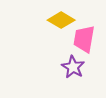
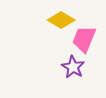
pink trapezoid: rotated 12 degrees clockwise
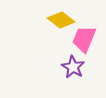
yellow diamond: rotated 8 degrees clockwise
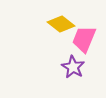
yellow diamond: moved 4 px down
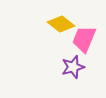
purple star: rotated 25 degrees clockwise
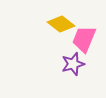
purple star: moved 3 px up
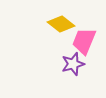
pink trapezoid: moved 2 px down
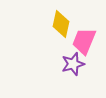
yellow diamond: rotated 64 degrees clockwise
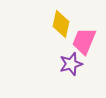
purple star: moved 2 px left
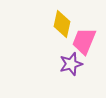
yellow diamond: moved 1 px right
